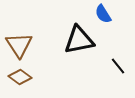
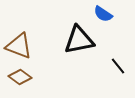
blue semicircle: rotated 24 degrees counterclockwise
brown triangle: moved 1 px down; rotated 36 degrees counterclockwise
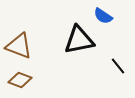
blue semicircle: moved 2 px down
brown diamond: moved 3 px down; rotated 15 degrees counterclockwise
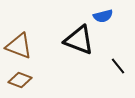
blue semicircle: rotated 48 degrees counterclockwise
black triangle: rotated 32 degrees clockwise
